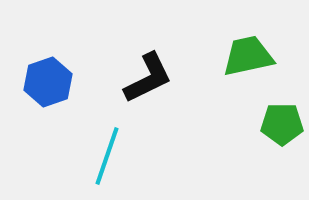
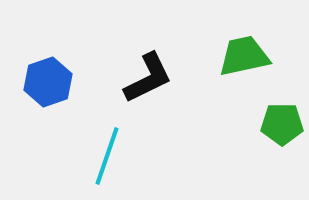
green trapezoid: moved 4 px left
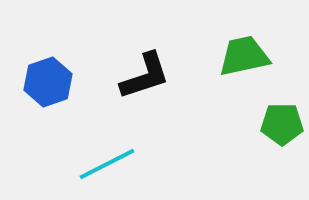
black L-shape: moved 3 px left, 2 px up; rotated 8 degrees clockwise
cyan line: moved 8 px down; rotated 44 degrees clockwise
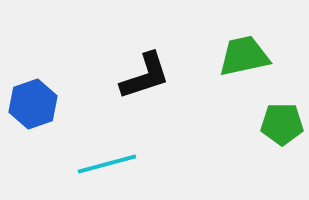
blue hexagon: moved 15 px left, 22 px down
cyan line: rotated 12 degrees clockwise
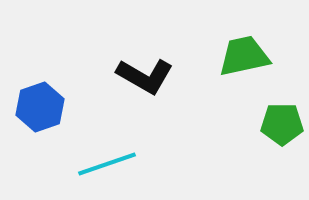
black L-shape: rotated 48 degrees clockwise
blue hexagon: moved 7 px right, 3 px down
cyan line: rotated 4 degrees counterclockwise
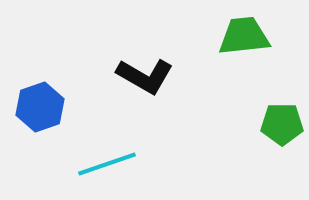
green trapezoid: moved 20 px up; rotated 6 degrees clockwise
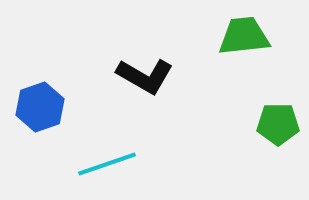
green pentagon: moved 4 px left
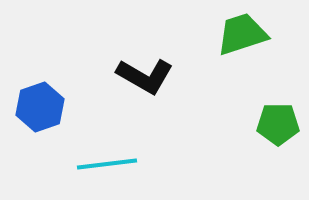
green trapezoid: moved 2 px left, 2 px up; rotated 12 degrees counterclockwise
cyan line: rotated 12 degrees clockwise
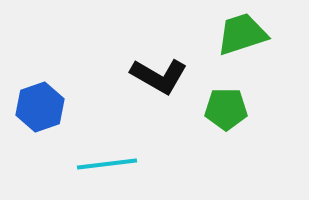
black L-shape: moved 14 px right
green pentagon: moved 52 px left, 15 px up
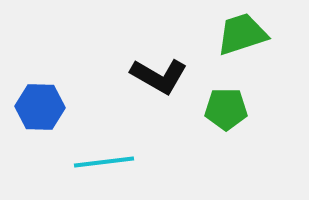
blue hexagon: rotated 21 degrees clockwise
cyan line: moved 3 px left, 2 px up
